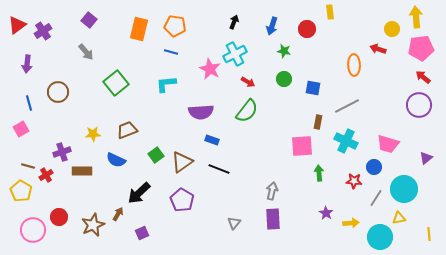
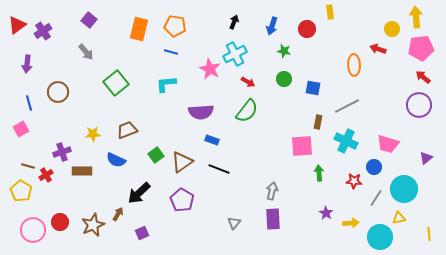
red circle at (59, 217): moved 1 px right, 5 px down
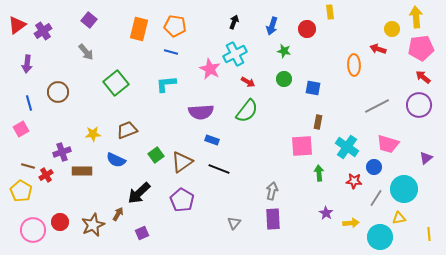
gray line at (347, 106): moved 30 px right
cyan cross at (346, 141): moved 1 px right, 6 px down; rotated 10 degrees clockwise
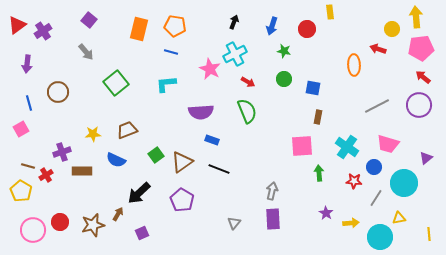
green semicircle at (247, 111): rotated 60 degrees counterclockwise
brown rectangle at (318, 122): moved 5 px up
cyan circle at (404, 189): moved 6 px up
brown star at (93, 225): rotated 10 degrees clockwise
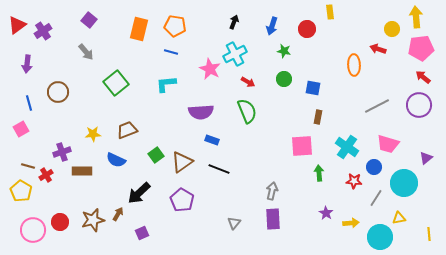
brown star at (93, 225): moved 5 px up
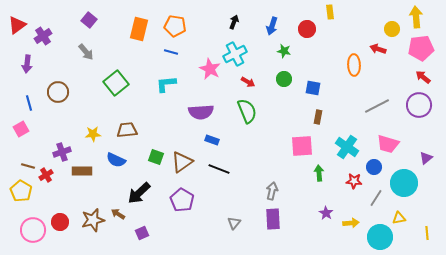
purple cross at (43, 31): moved 5 px down
brown trapezoid at (127, 130): rotated 15 degrees clockwise
green square at (156, 155): moved 2 px down; rotated 35 degrees counterclockwise
brown arrow at (118, 214): rotated 88 degrees counterclockwise
yellow line at (429, 234): moved 2 px left, 1 px up
